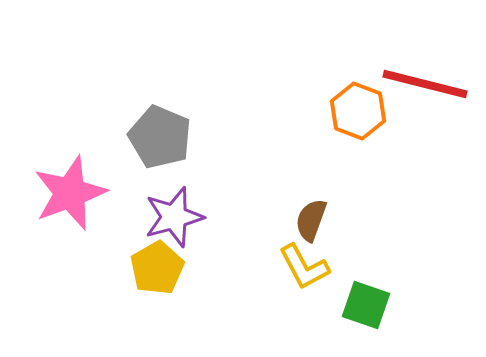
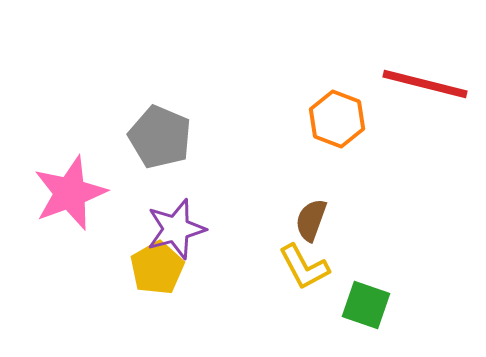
orange hexagon: moved 21 px left, 8 px down
purple star: moved 2 px right, 12 px down
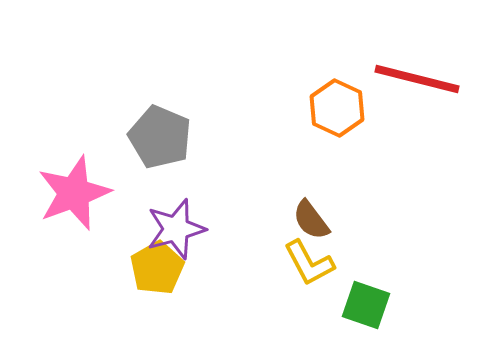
red line: moved 8 px left, 5 px up
orange hexagon: moved 11 px up; rotated 4 degrees clockwise
pink star: moved 4 px right
brown semicircle: rotated 57 degrees counterclockwise
yellow L-shape: moved 5 px right, 4 px up
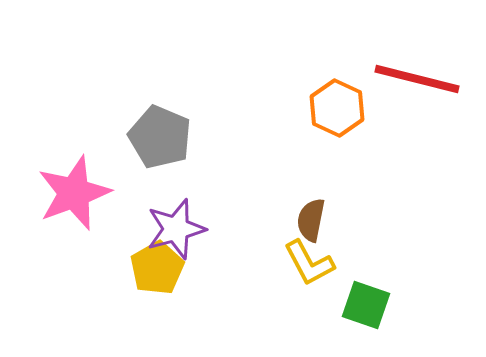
brown semicircle: rotated 48 degrees clockwise
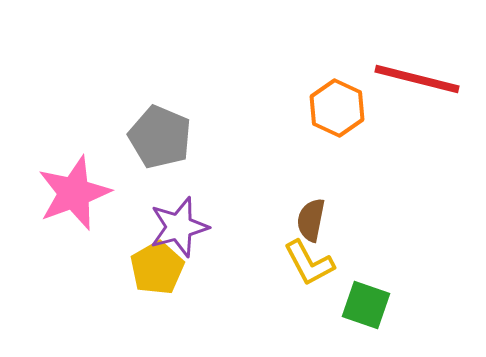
purple star: moved 3 px right, 2 px up
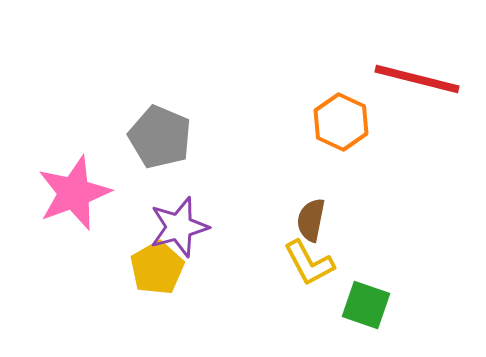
orange hexagon: moved 4 px right, 14 px down
